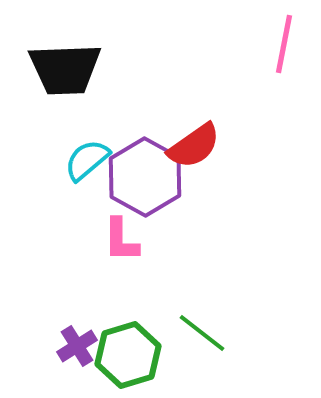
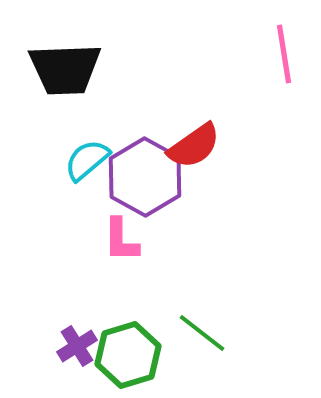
pink line: moved 10 px down; rotated 20 degrees counterclockwise
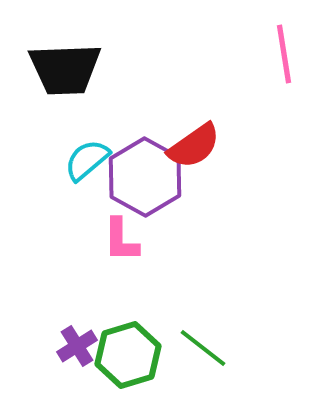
green line: moved 1 px right, 15 px down
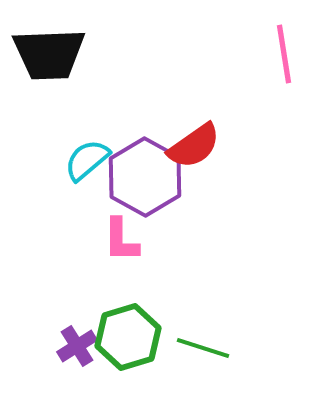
black trapezoid: moved 16 px left, 15 px up
green line: rotated 20 degrees counterclockwise
green hexagon: moved 18 px up
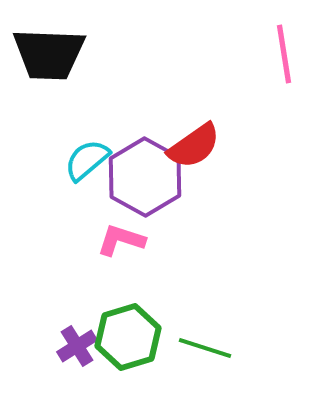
black trapezoid: rotated 4 degrees clockwise
pink L-shape: rotated 108 degrees clockwise
green line: moved 2 px right
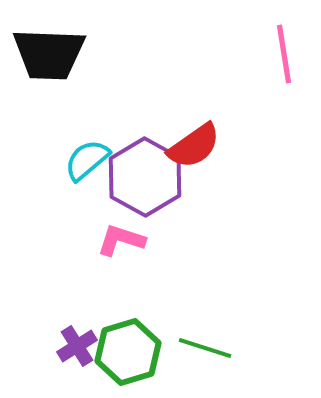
green hexagon: moved 15 px down
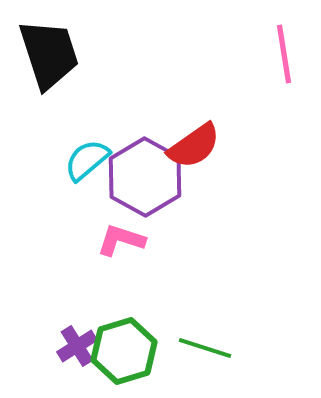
black trapezoid: rotated 110 degrees counterclockwise
green hexagon: moved 4 px left, 1 px up
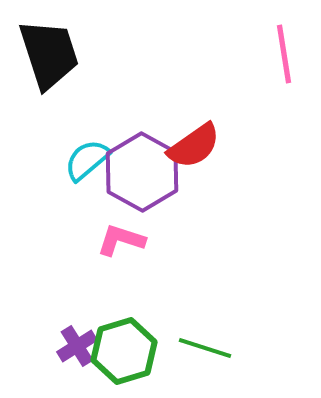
purple hexagon: moved 3 px left, 5 px up
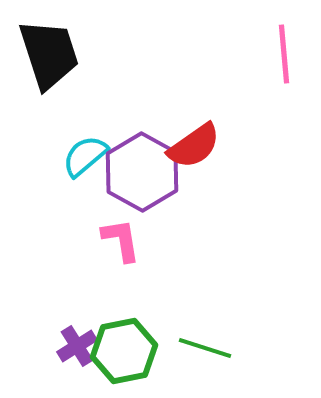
pink line: rotated 4 degrees clockwise
cyan semicircle: moved 2 px left, 4 px up
pink L-shape: rotated 63 degrees clockwise
green hexagon: rotated 6 degrees clockwise
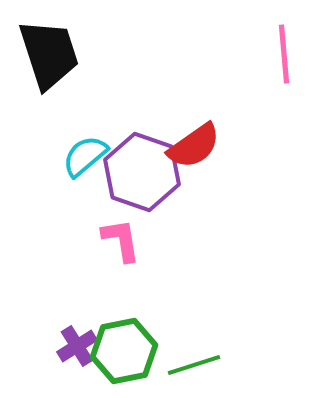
purple hexagon: rotated 10 degrees counterclockwise
green line: moved 11 px left, 17 px down; rotated 36 degrees counterclockwise
